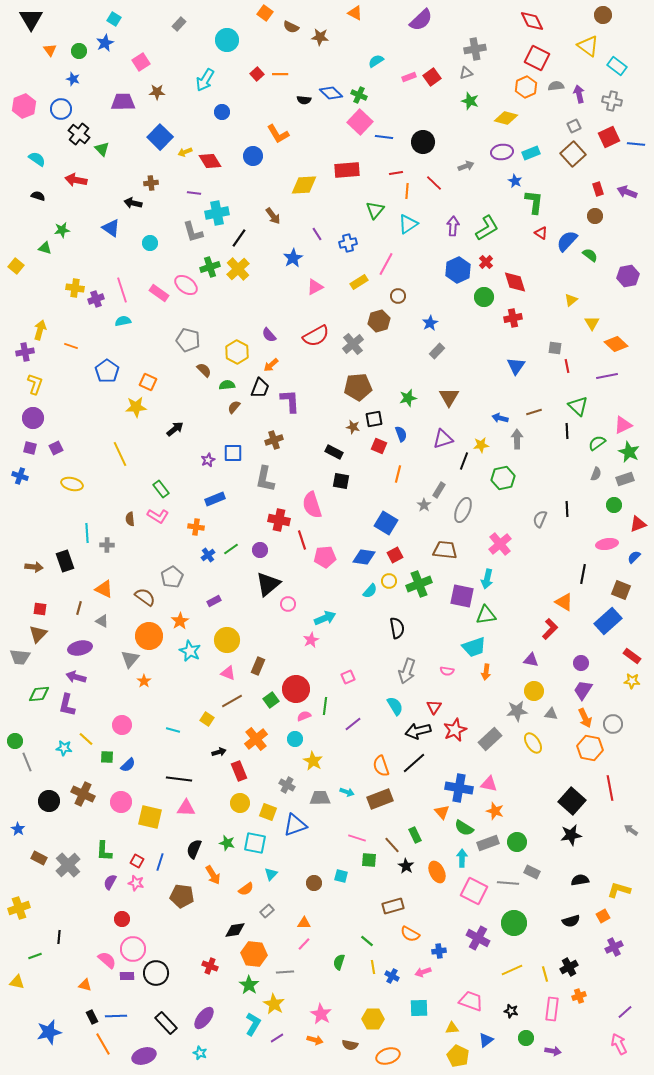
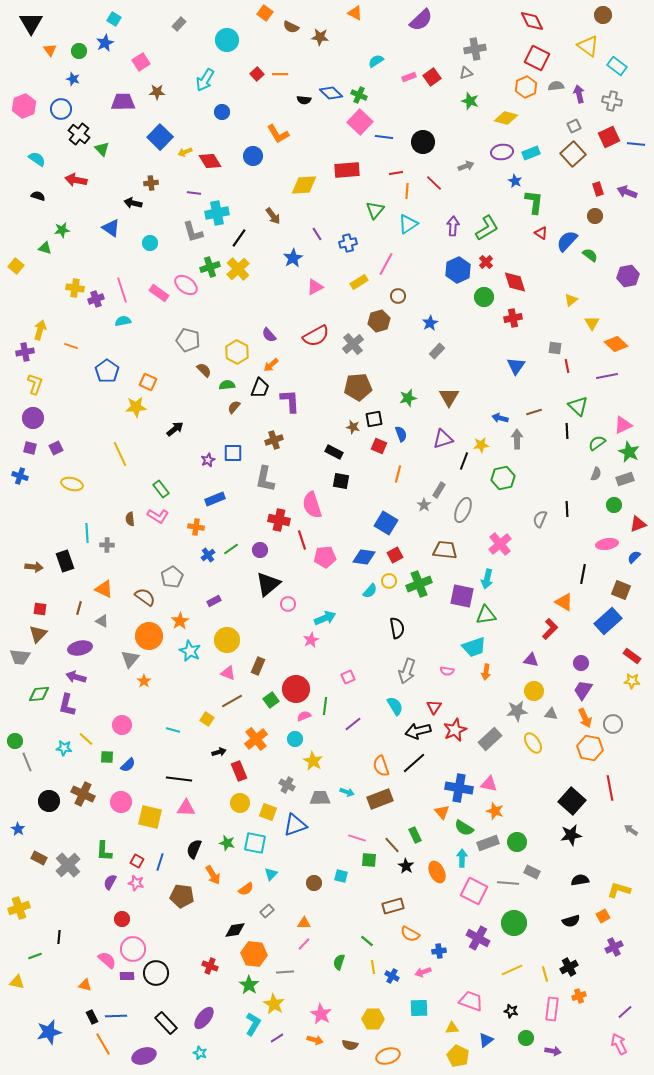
black triangle at (31, 19): moved 4 px down
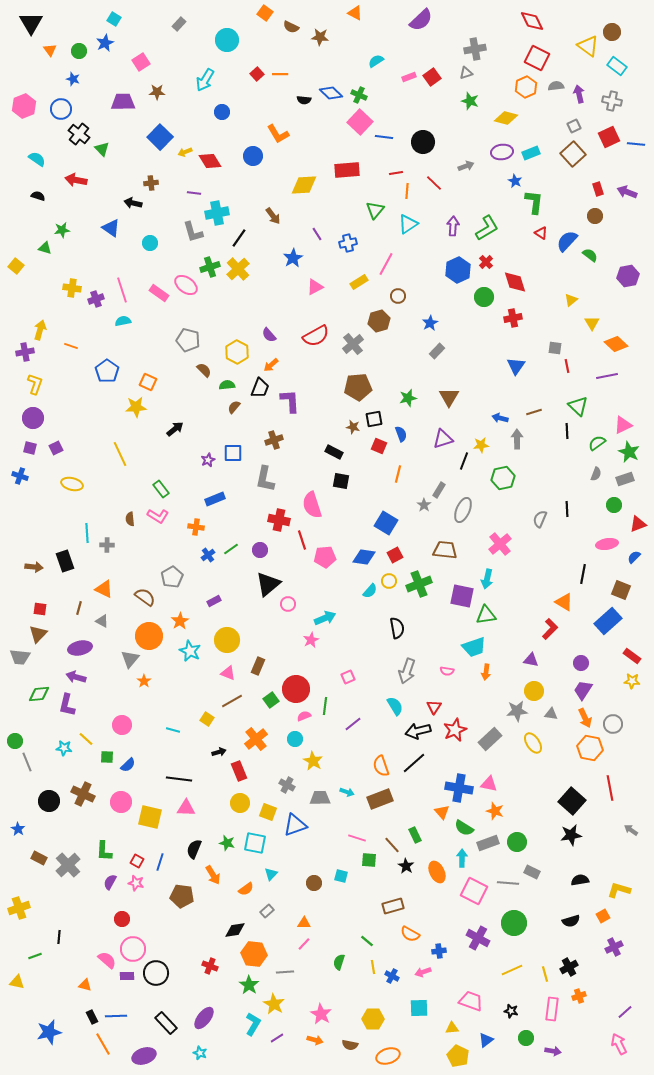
brown circle at (603, 15): moved 9 px right, 17 px down
yellow cross at (75, 288): moved 3 px left
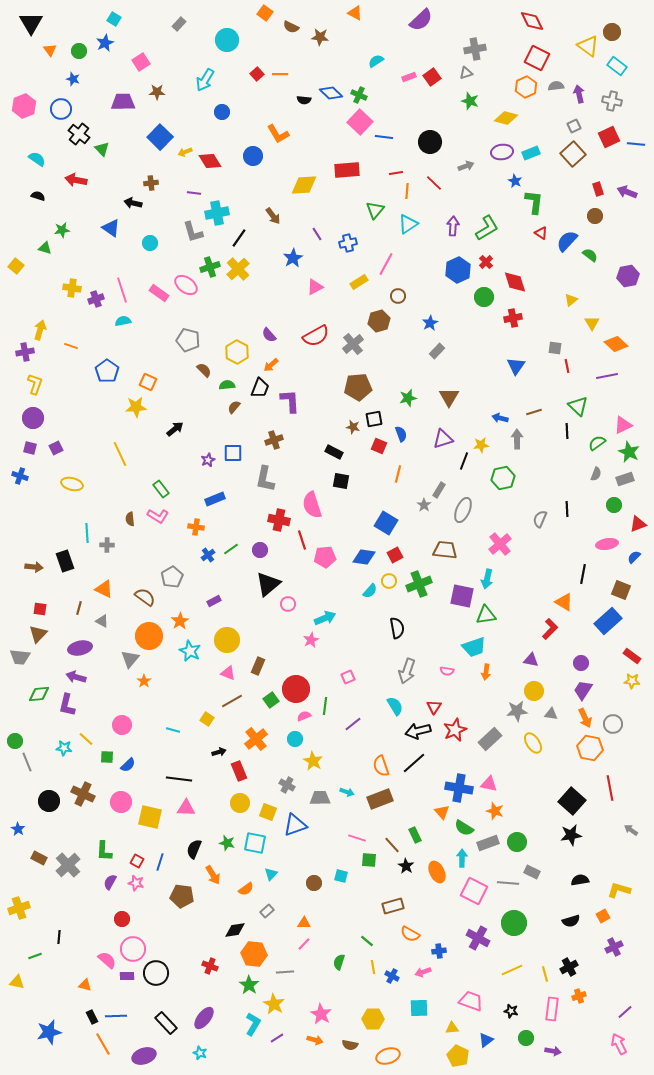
black circle at (423, 142): moved 7 px right
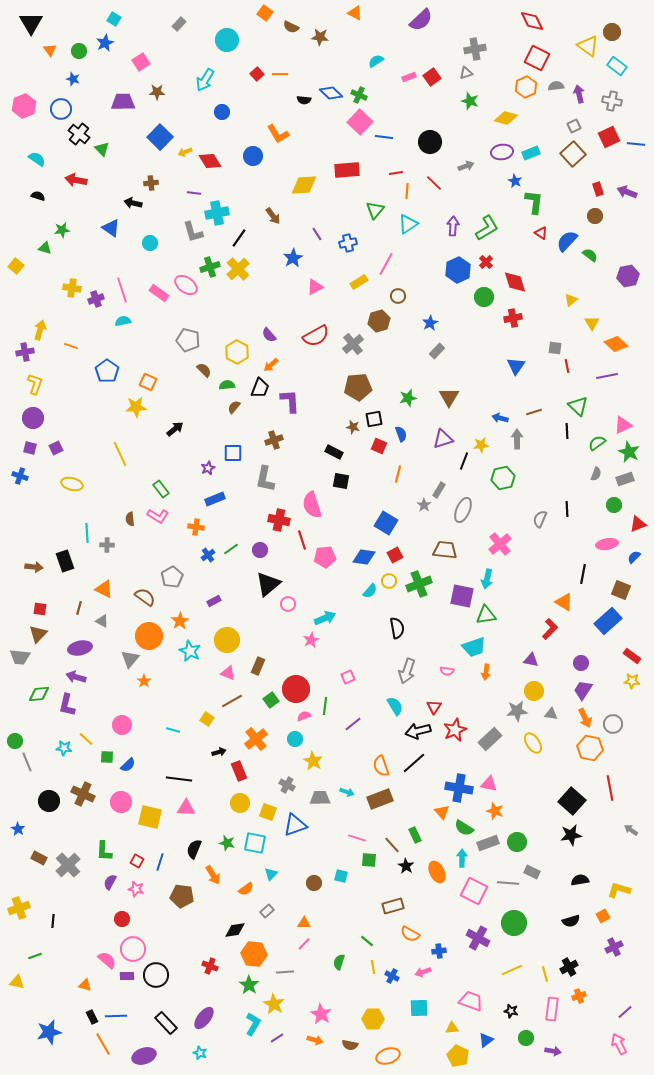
purple star at (208, 460): moved 8 px down
pink star at (136, 883): moved 6 px down
black line at (59, 937): moved 6 px left, 16 px up
black circle at (156, 973): moved 2 px down
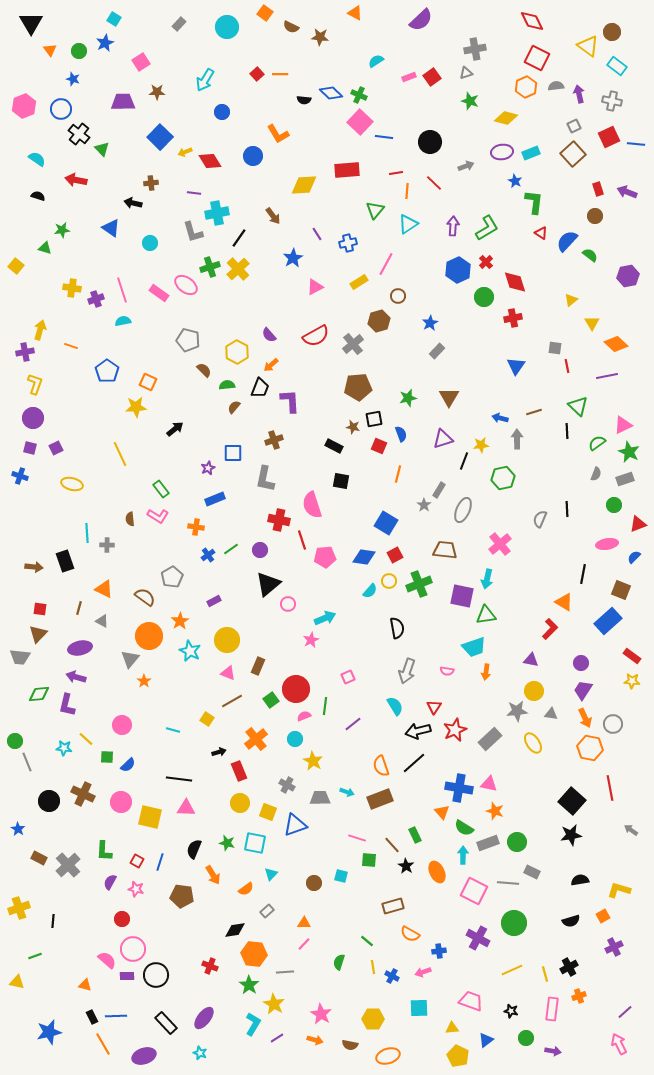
cyan circle at (227, 40): moved 13 px up
black rectangle at (334, 452): moved 6 px up
cyan arrow at (462, 858): moved 1 px right, 3 px up
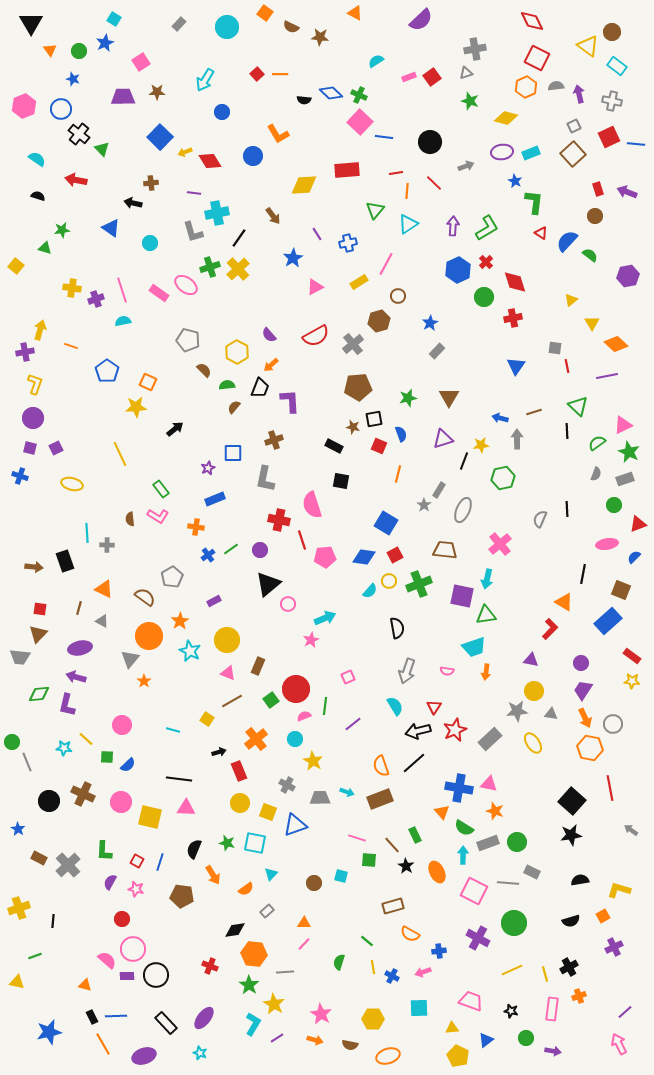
purple trapezoid at (123, 102): moved 5 px up
green circle at (15, 741): moved 3 px left, 1 px down
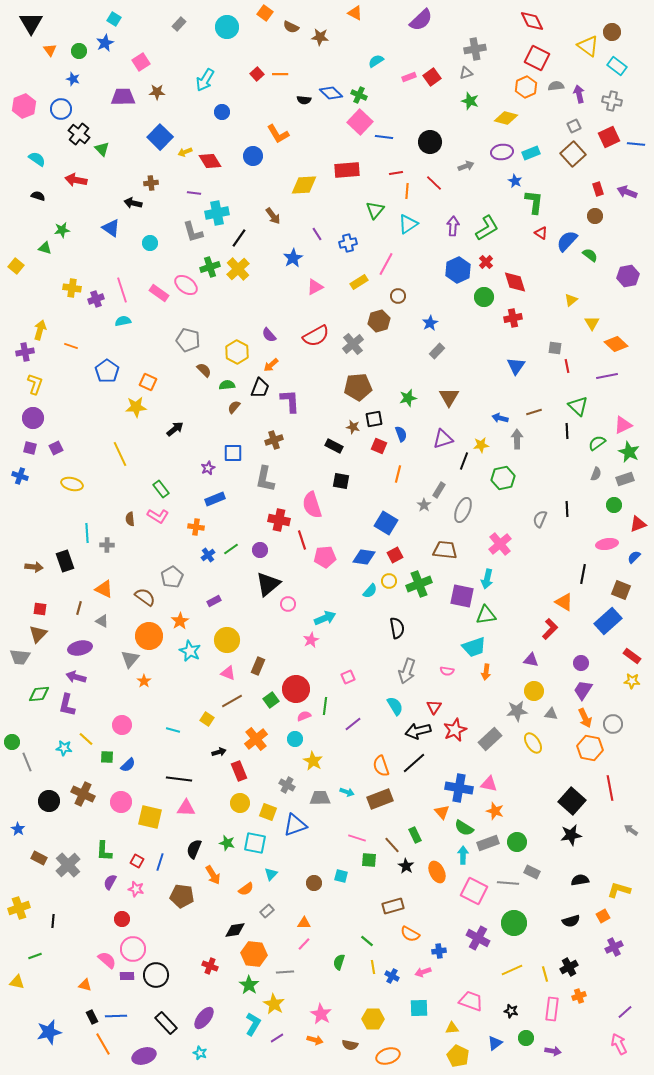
blue triangle at (486, 1040): moved 9 px right, 3 px down
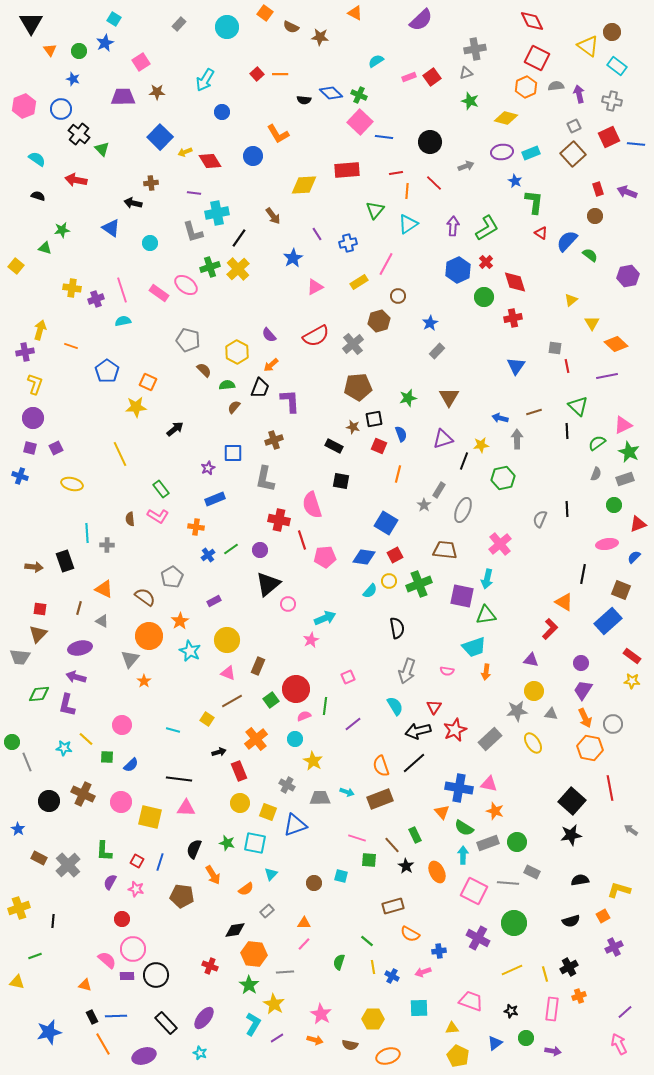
blue semicircle at (128, 765): moved 3 px right
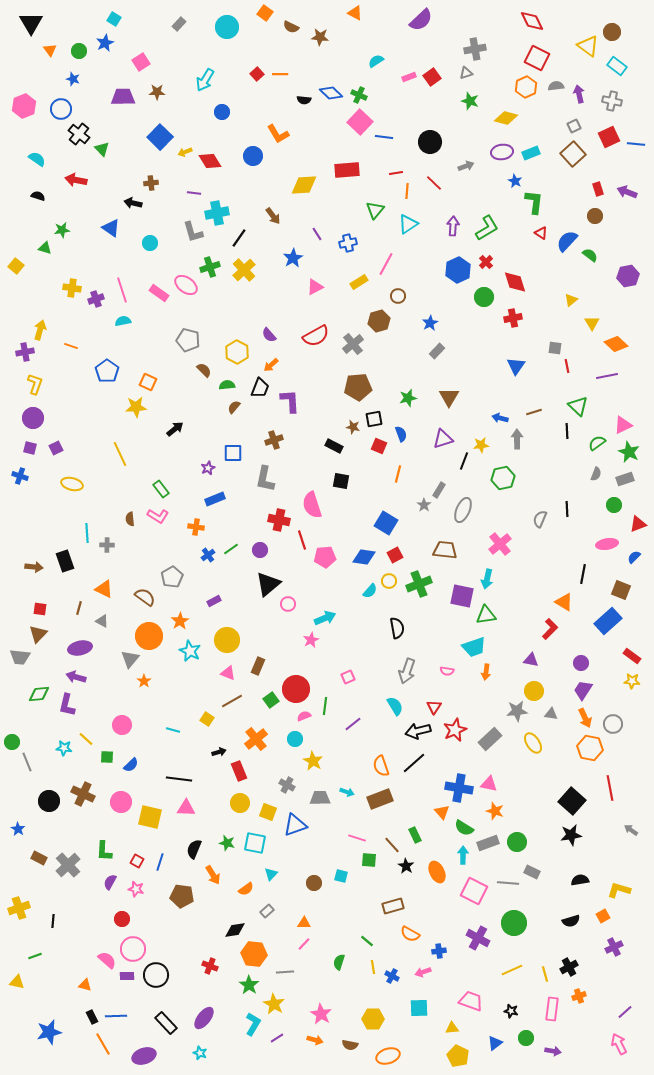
yellow cross at (238, 269): moved 6 px right, 1 px down
